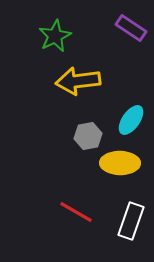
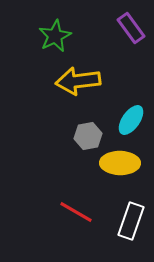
purple rectangle: rotated 20 degrees clockwise
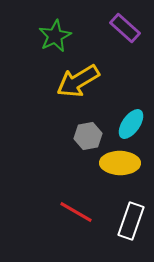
purple rectangle: moved 6 px left; rotated 12 degrees counterclockwise
yellow arrow: rotated 24 degrees counterclockwise
cyan ellipse: moved 4 px down
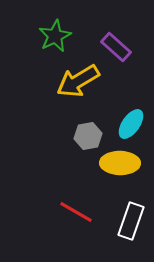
purple rectangle: moved 9 px left, 19 px down
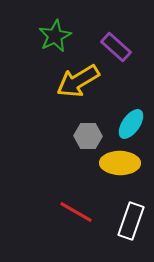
gray hexagon: rotated 12 degrees clockwise
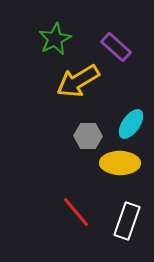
green star: moved 3 px down
red line: rotated 20 degrees clockwise
white rectangle: moved 4 px left
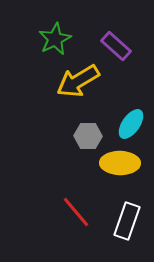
purple rectangle: moved 1 px up
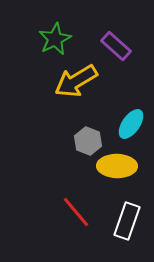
yellow arrow: moved 2 px left
gray hexagon: moved 5 px down; rotated 20 degrees clockwise
yellow ellipse: moved 3 px left, 3 px down
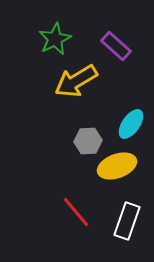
gray hexagon: rotated 24 degrees counterclockwise
yellow ellipse: rotated 21 degrees counterclockwise
